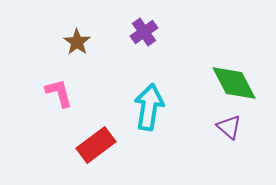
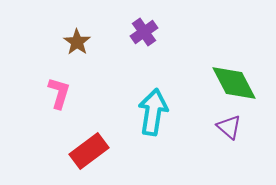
pink L-shape: rotated 32 degrees clockwise
cyan arrow: moved 4 px right, 5 px down
red rectangle: moved 7 px left, 6 px down
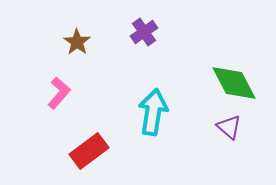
pink L-shape: rotated 24 degrees clockwise
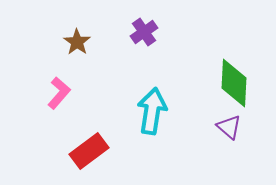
green diamond: rotated 30 degrees clockwise
cyan arrow: moved 1 px left, 1 px up
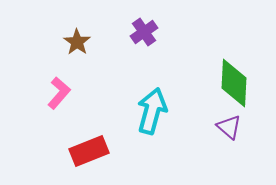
cyan arrow: rotated 6 degrees clockwise
red rectangle: rotated 15 degrees clockwise
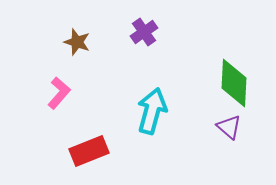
brown star: rotated 16 degrees counterclockwise
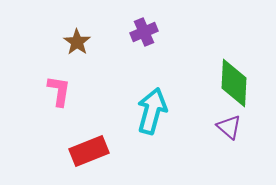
purple cross: rotated 12 degrees clockwise
brown star: rotated 16 degrees clockwise
pink L-shape: moved 2 px up; rotated 32 degrees counterclockwise
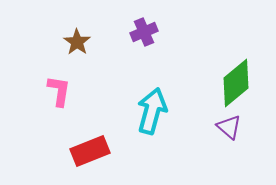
green diamond: moved 2 px right; rotated 48 degrees clockwise
red rectangle: moved 1 px right
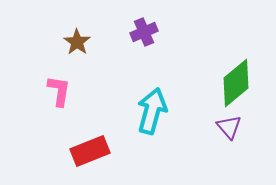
purple triangle: rotated 8 degrees clockwise
